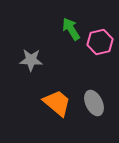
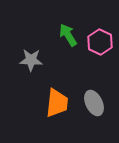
green arrow: moved 3 px left, 6 px down
pink hexagon: rotated 20 degrees counterclockwise
orange trapezoid: rotated 56 degrees clockwise
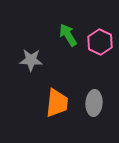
gray ellipse: rotated 30 degrees clockwise
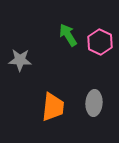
gray star: moved 11 px left
orange trapezoid: moved 4 px left, 4 px down
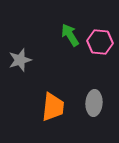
green arrow: moved 2 px right
pink hexagon: rotated 20 degrees counterclockwise
gray star: rotated 20 degrees counterclockwise
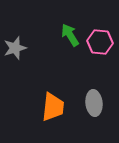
gray star: moved 5 px left, 12 px up
gray ellipse: rotated 10 degrees counterclockwise
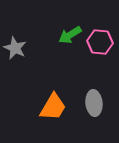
green arrow: rotated 90 degrees counterclockwise
gray star: rotated 30 degrees counterclockwise
orange trapezoid: rotated 24 degrees clockwise
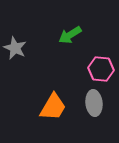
pink hexagon: moved 1 px right, 27 px down
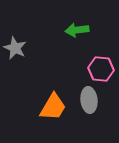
green arrow: moved 7 px right, 5 px up; rotated 25 degrees clockwise
gray ellipse: moved 5 px left, 3 px up
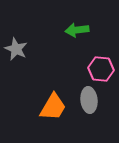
gray star: moved 1 px right, 1 px down
